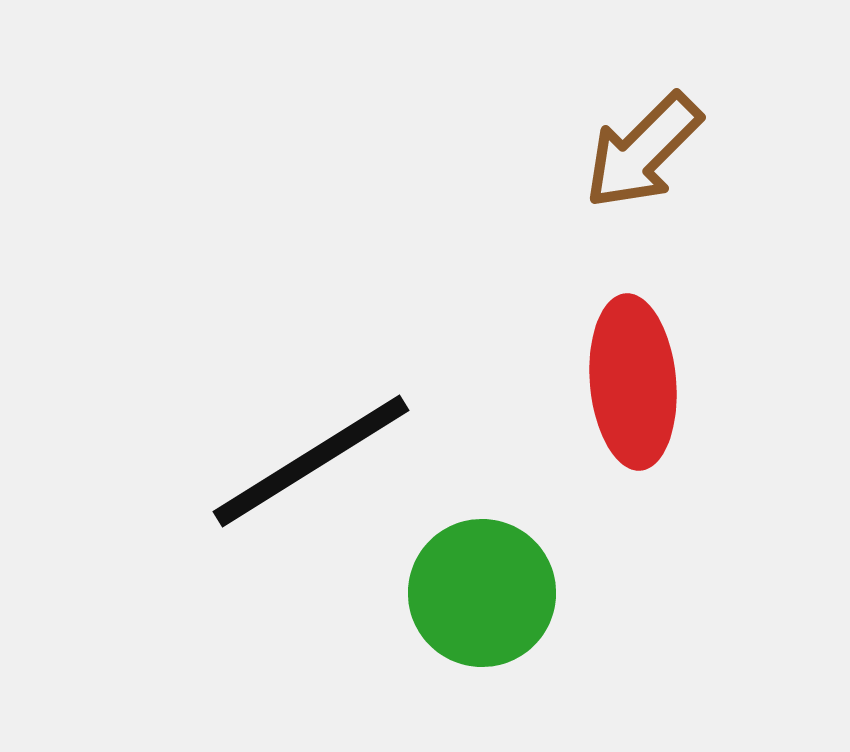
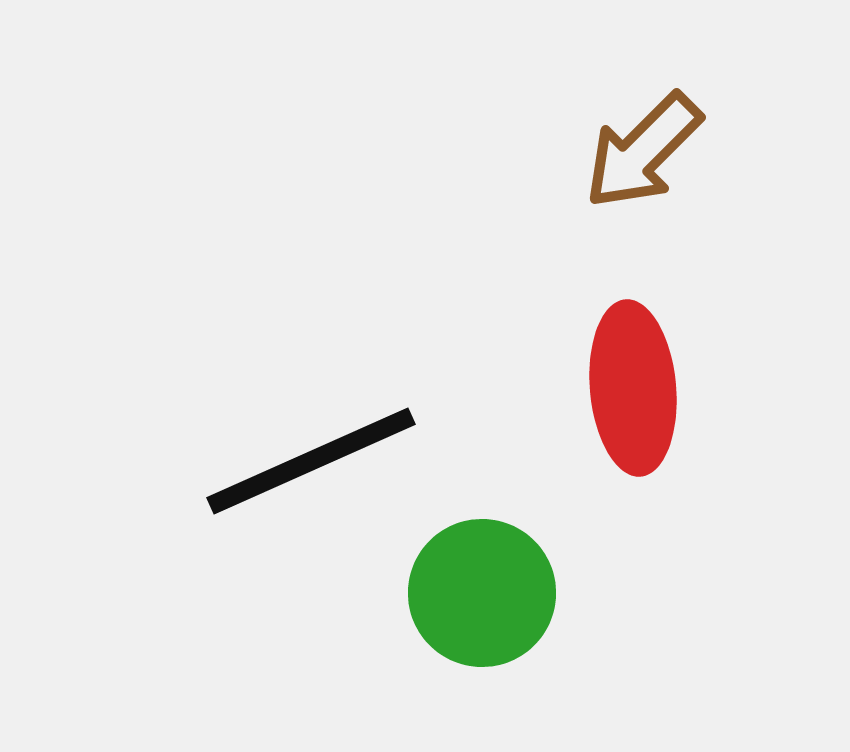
red ellipse: moved 6 px down
black line: rotated 8 degrees clockwise
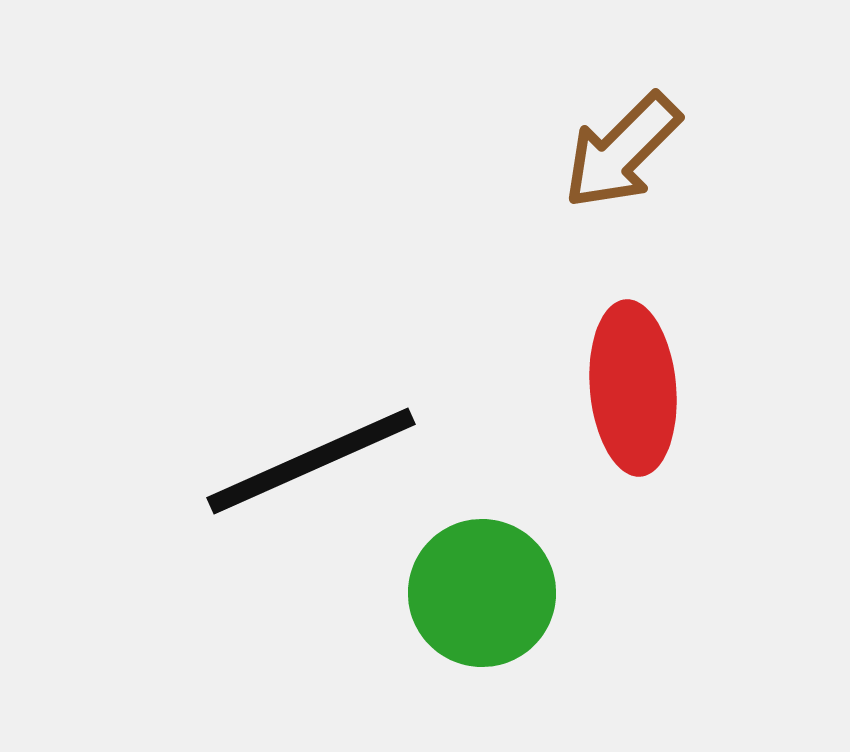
brown arrow: moved 21 px left
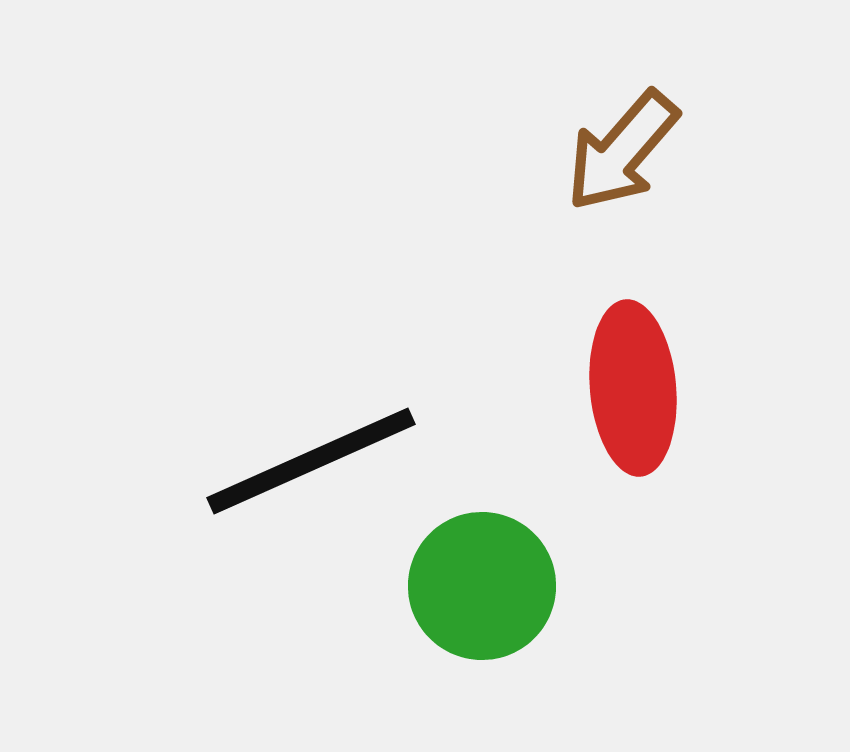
brown arrow: rotated 4 degrees counterclockwise
green circle: moved 7 px up
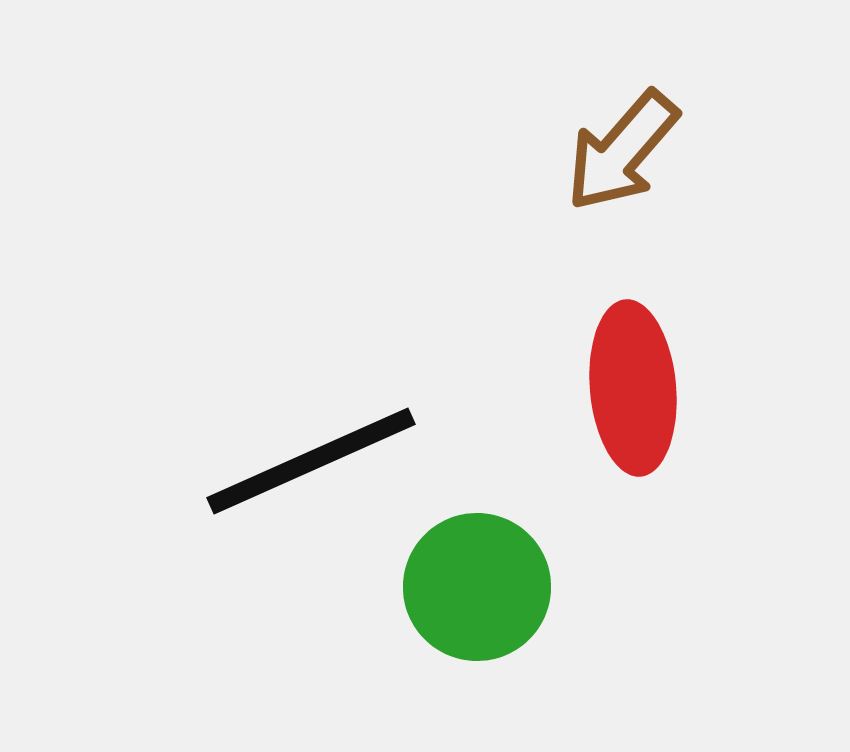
green circle: moved 5 px left, 1 px down
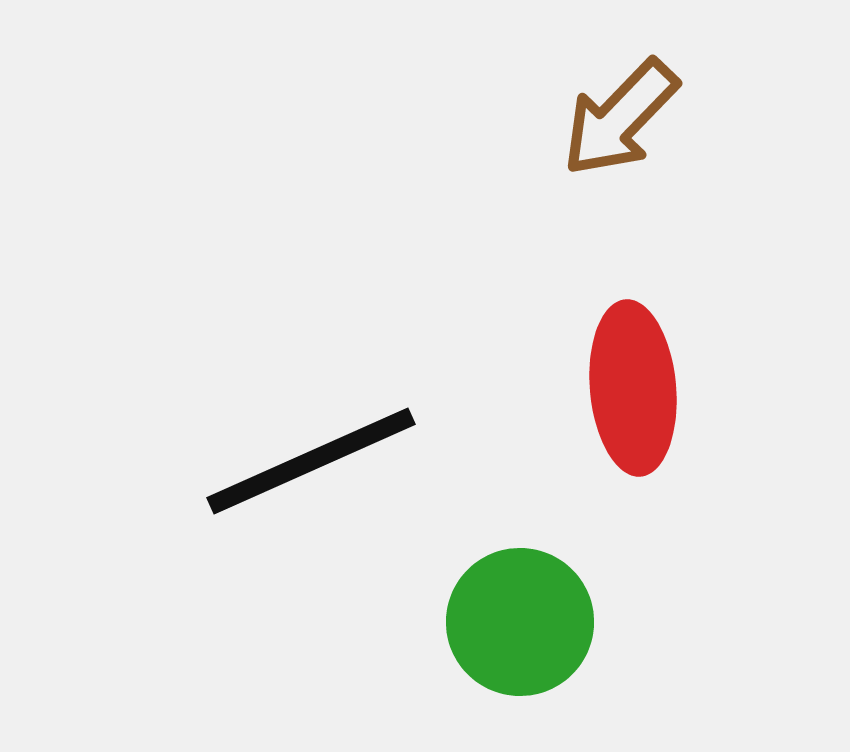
brown arrow: moved 2 px left, 33 px up; rotated 3 degrees clockwise
green circle: moved 43 px right, 35 px down
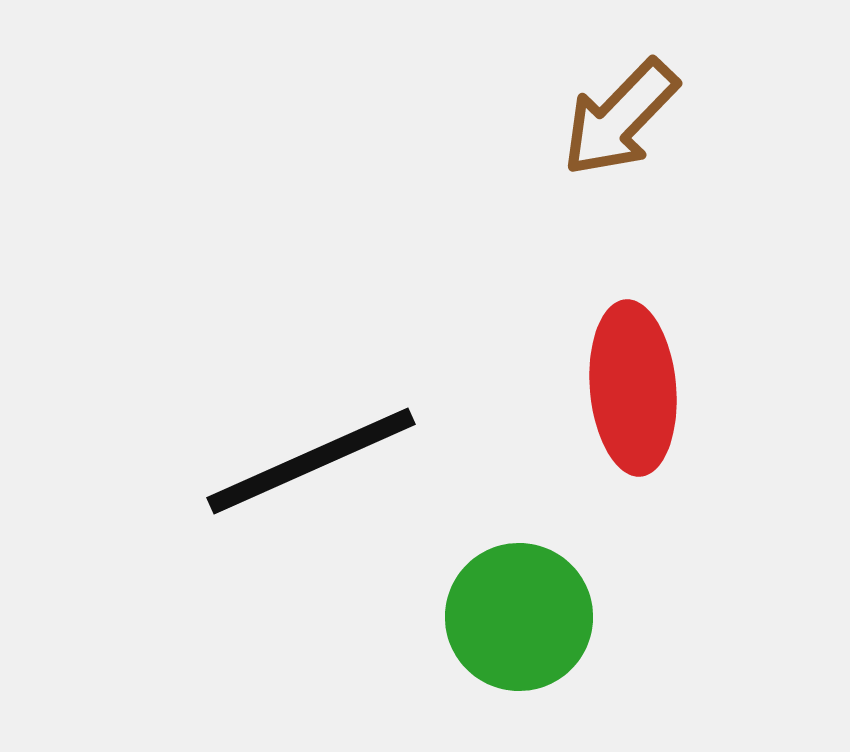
green circle: moved 1 px left, 5 px up
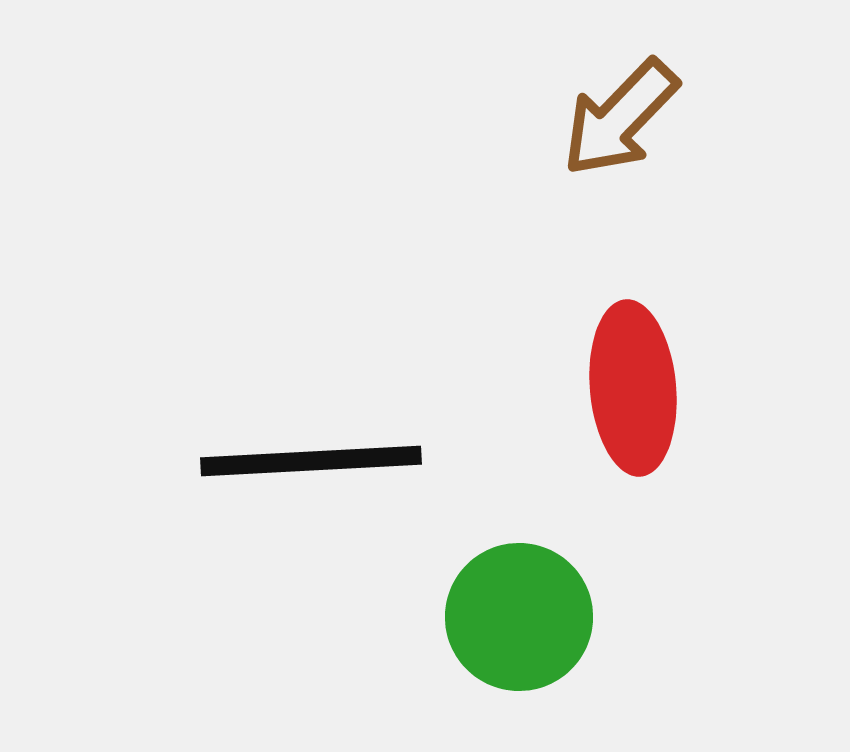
black line: rotated 21 degrees clockwise
